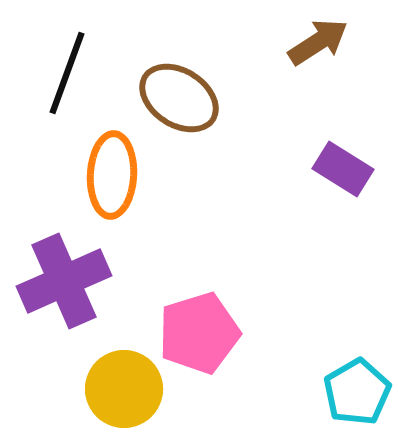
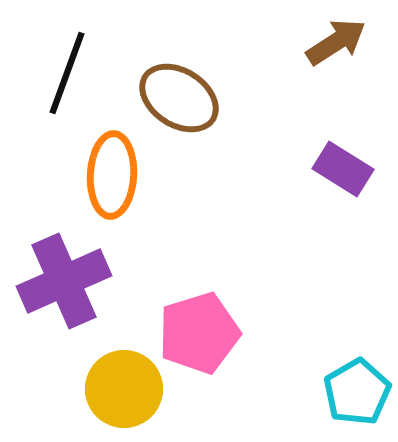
brown arrow: moved 18 px right
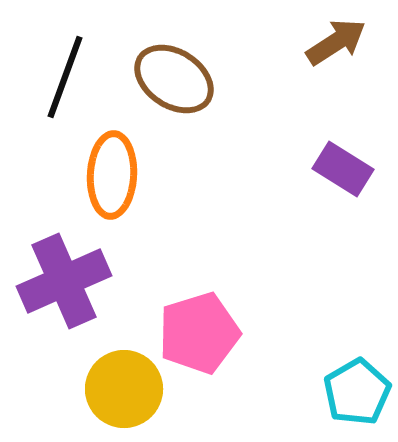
black line: moved 2 px left, 4 px down
brown ellipse: moved 5 px left, 19 px up
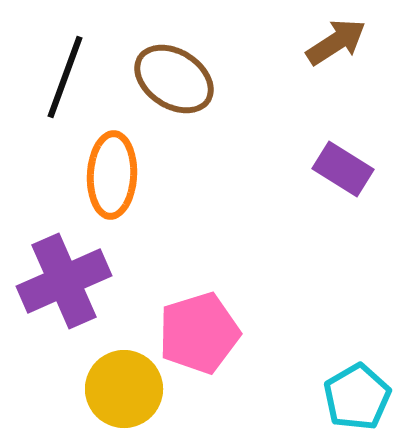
cyan pentagon: moved 5 px down
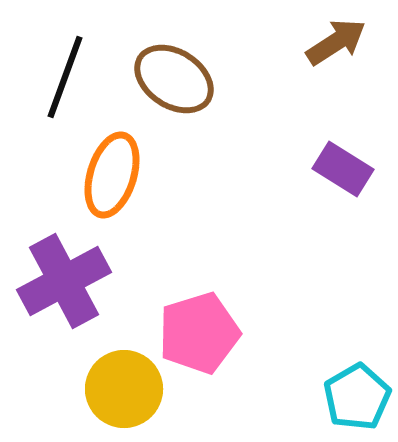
orange ellipse: rotated 14 degrees clockwise
purple cross: rotated 4 degrees counterclockwise
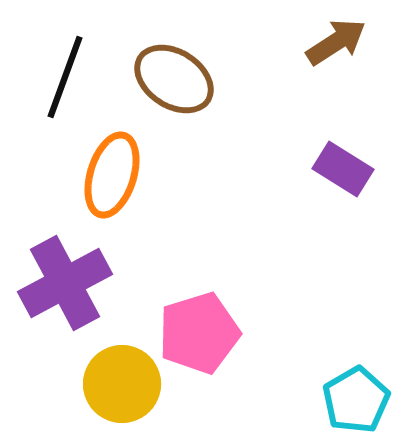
purple cross: moved 1 px right, 2 px down
yellow circle: moved 2 px left, 5 px up
cyan pentagon: moved 1 px left, 3 px down
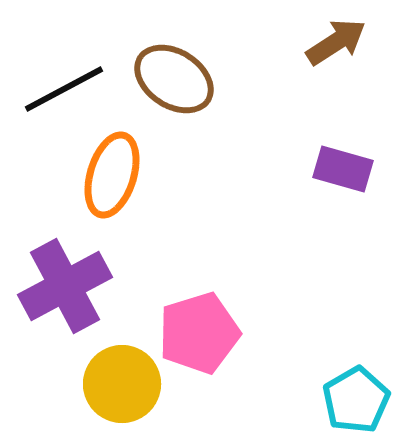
black line: moved 1 px left, 12 px down; rotated 42 degrees clockwise
purple rectangle: rotated 16 degrees counterclockwise
purple cross: moved 3 px down
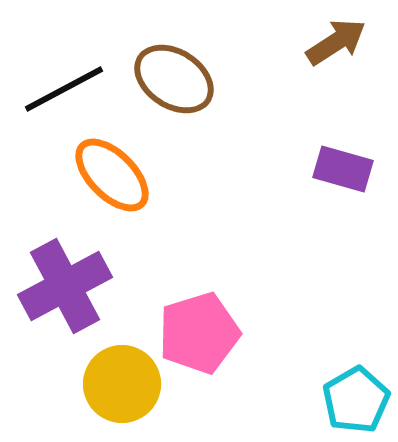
orange ellipse: rotated 62 degrees counterclockwise
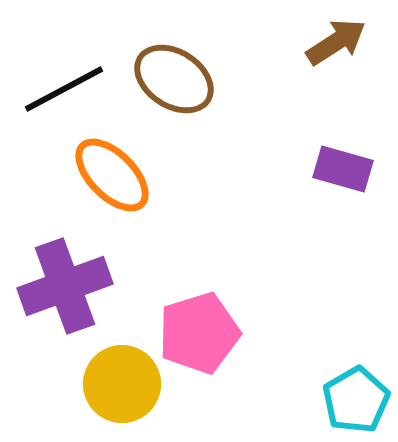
purple cross: rotated 8 degrees clockwise
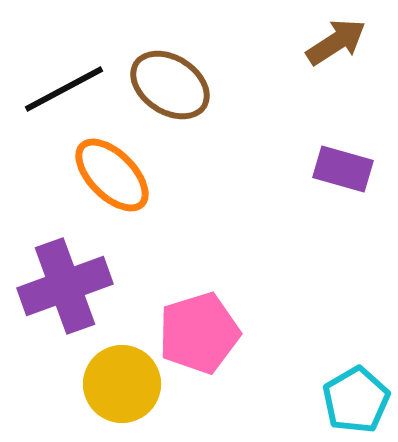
brown ellipse: moved 4 px left, 6 px down
